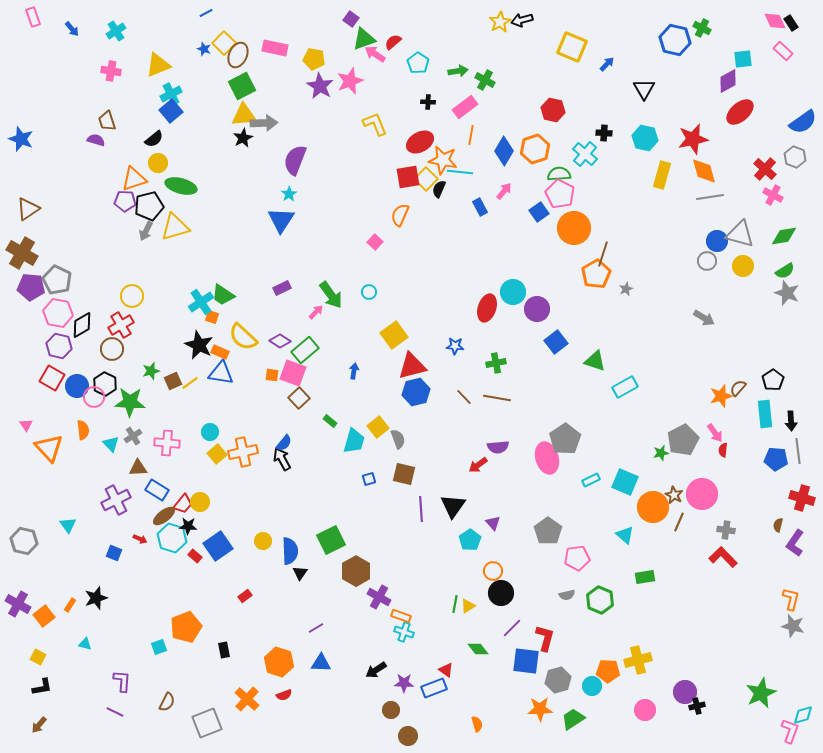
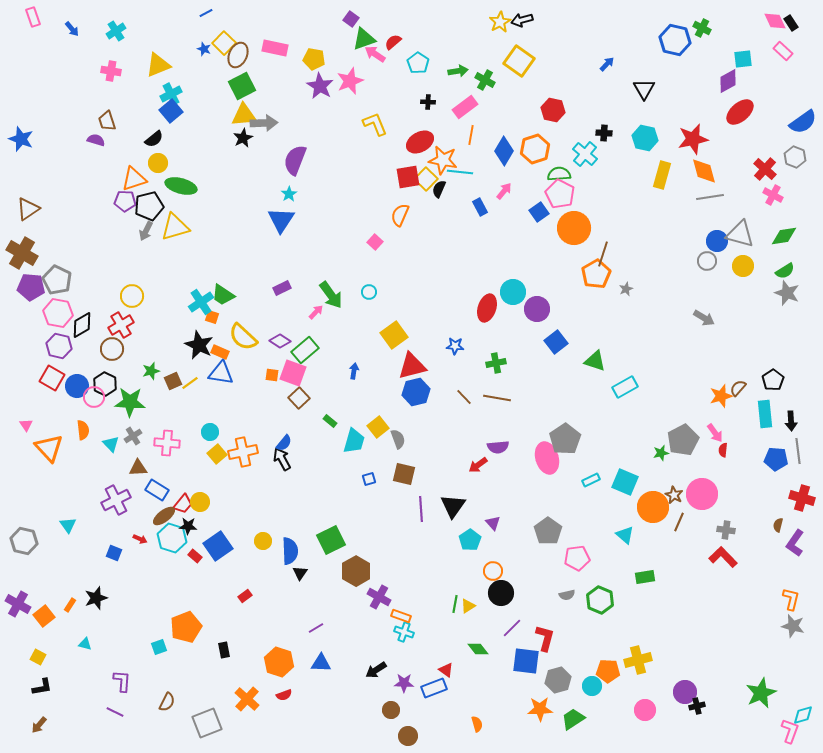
yellow square at (572, 47): moved 53 px left, 14 px down; rotated 12 degrees clockwise
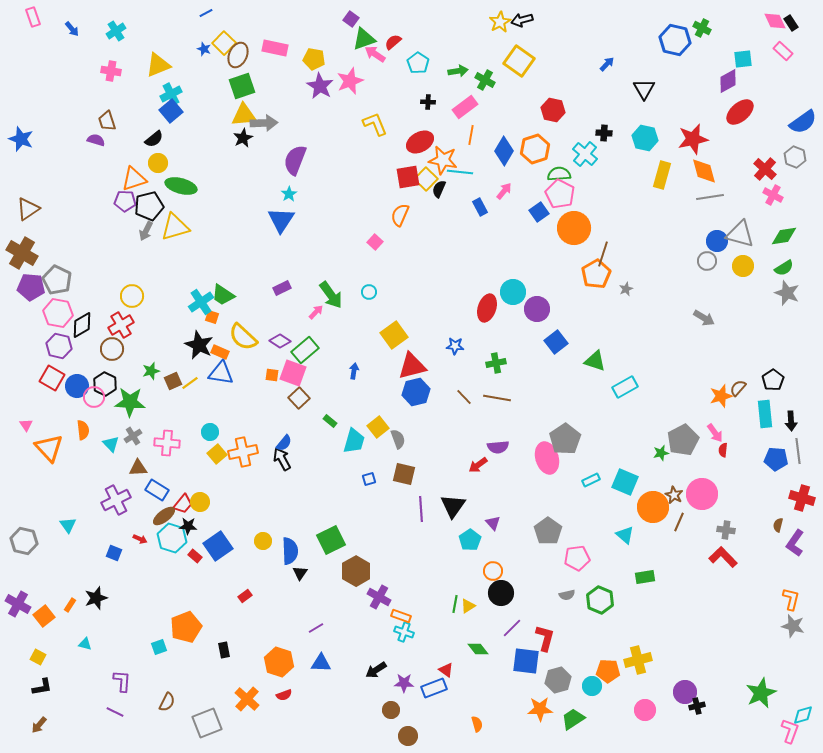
green square at (242, 86): rotated 8 degrees clockwise
green semicircle at (785, 271): moved 1 px left, 3 px up
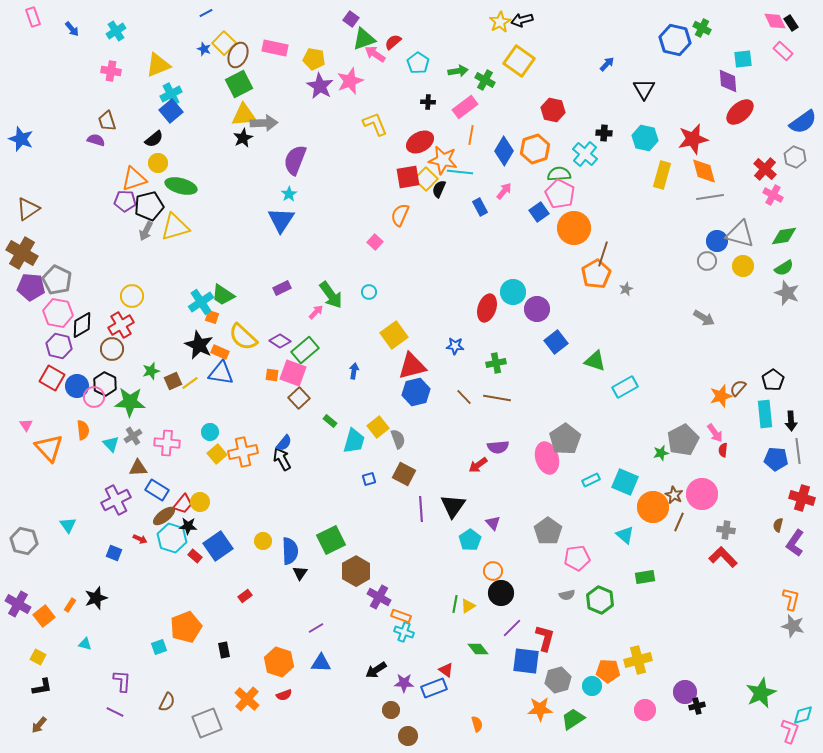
purple diamond at (728, 81): rotated 65 degrees counterclockwise
green square at (242, 86): moved 3 px left, 2 px up; rotated 8 degrees counterclockwise
brown square at (404, 474): rotated 15 degrees clockwise
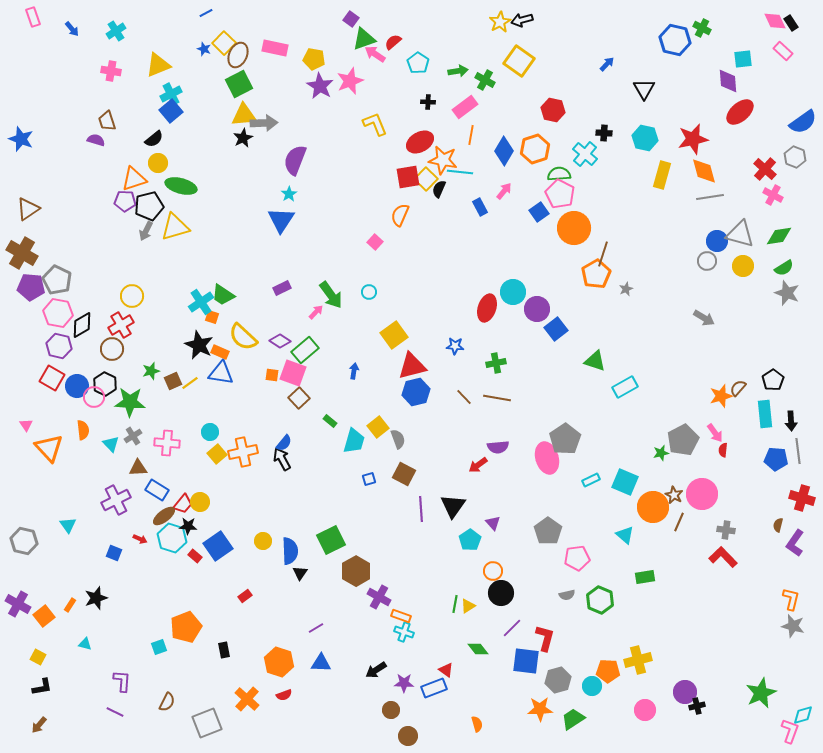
green diamond at (784, 236): moved 5 px left
blue square at (556, 342): moved 13 px up
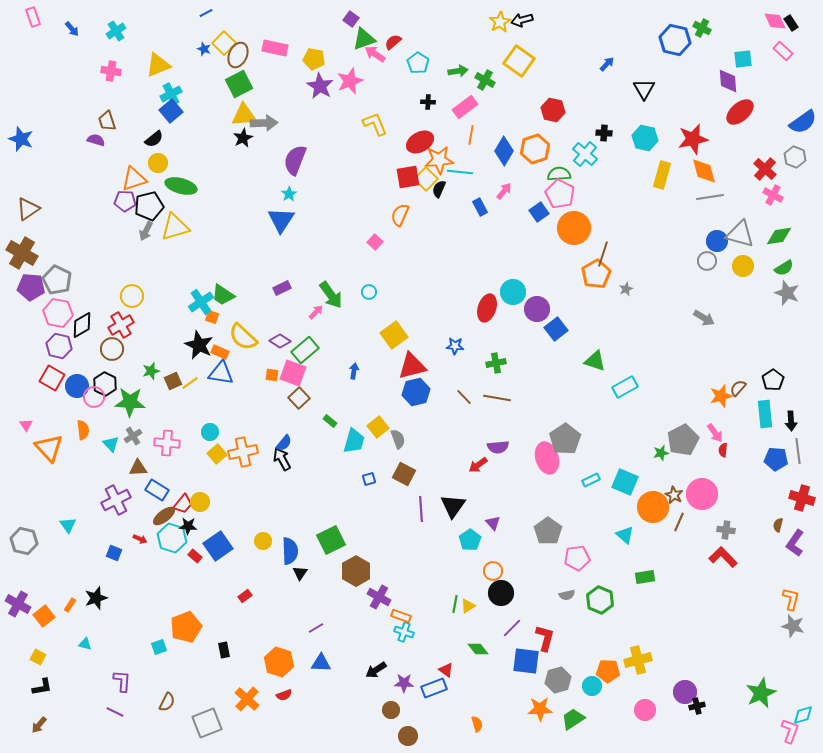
orange star at (443, 160): moved 4 px left; rotated 16 degrees counterclockwise
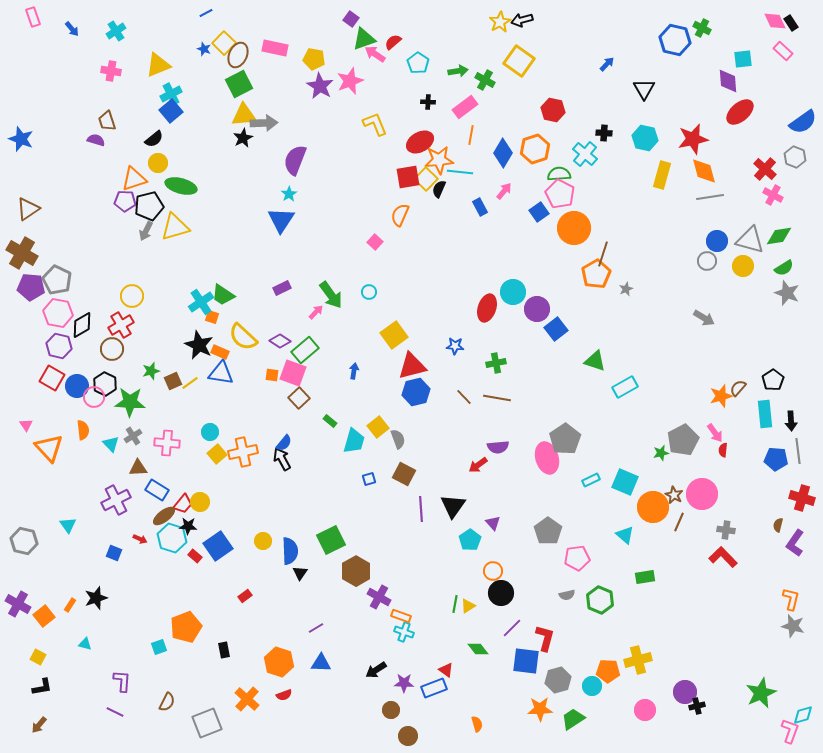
blue diamond at (504, 151): moved 1 px left, 2 px down
gray triangle at (740, 234): moved 10 px right, 6 px down
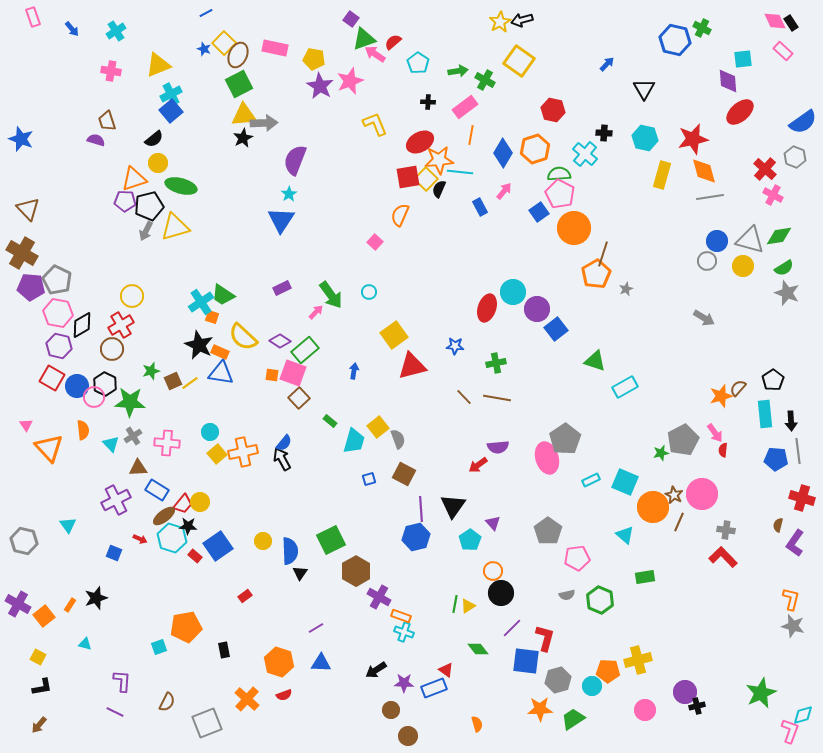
brown triangle at (28, 209): rotated 40 degrees counterclockwise
blue hexagon at (416, 392): moved 145 px down
orange pentagon at (186, 627): rotated 12 degrees clockwise
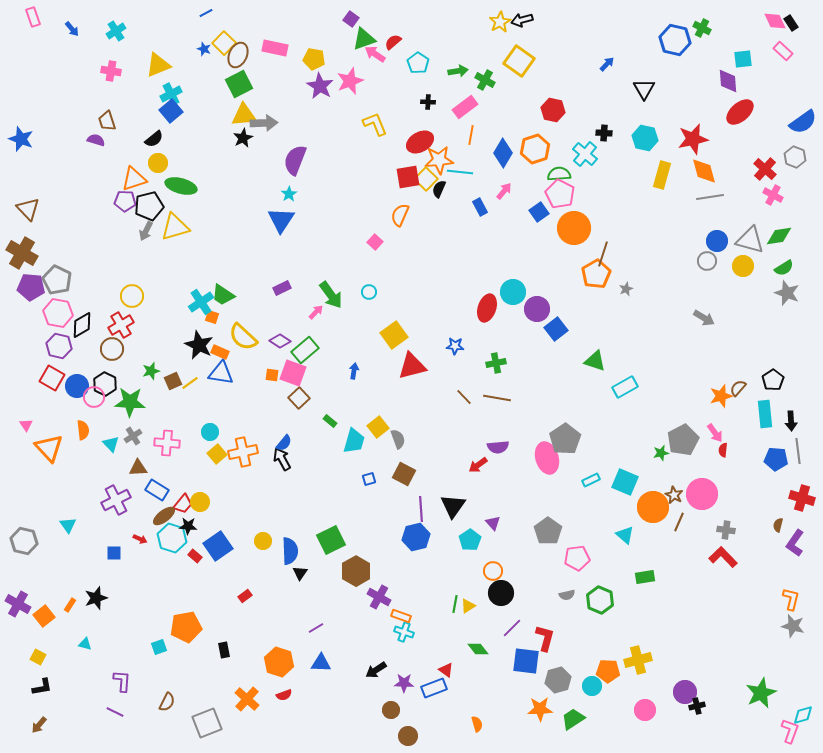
blue square at (114, 553): rotated 21 degrees counterclockwise
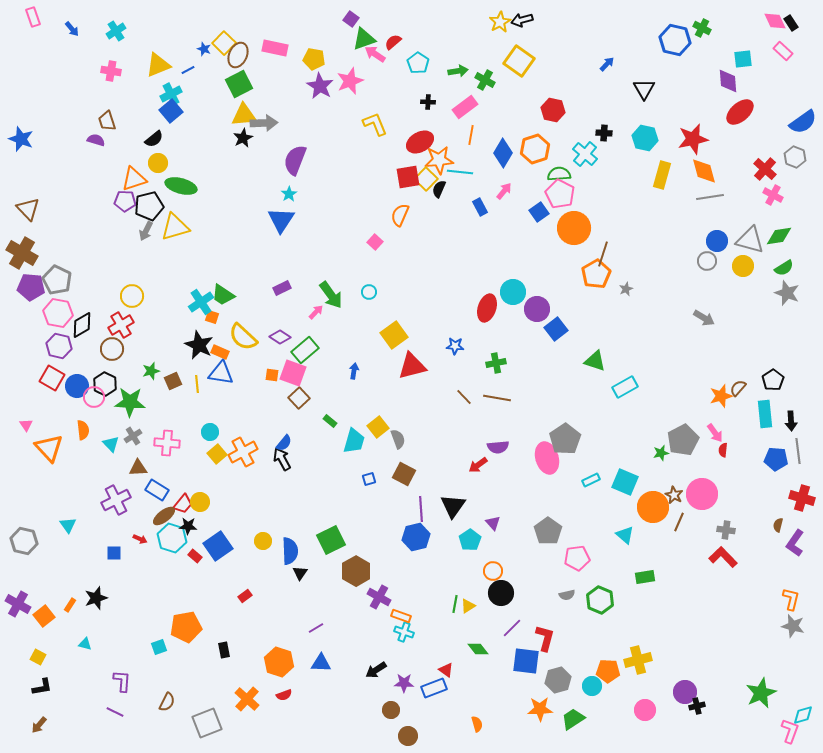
blue line at (206, 13): moved 18 px left, 57 px down
purple diamond at (280, 341): moved 4 px up
yellow line at (190, 383): moved 7 px right, 1 px down; rotated 60 degrees counterclockwise
orange cross at (243, 452): rotated 16 degrees counterclockwise
